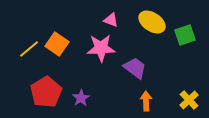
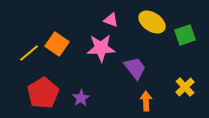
yellow line: moved 4 px down
purple trapezoid: rotated 15 degrees clockwise
red pentagon: moved 3 px left, 1 px down
yellow cross: moved 4 px left, 13 px up
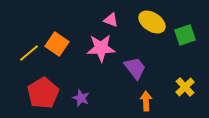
purple star: rotated 18 degrees counterclockwise
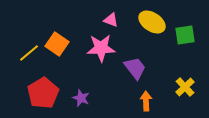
green square: rotated 10 degrees clockwise
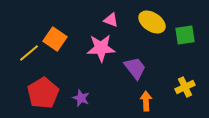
orange square: moved 2 px left, 5 px up
yellow cross: rotated 18 degrees clockwise
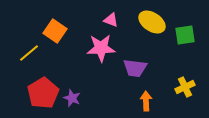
orange square: moved 8 px up
purple trapezoid: rotated 135 degrees clockwise
purple star: moved 9 px left
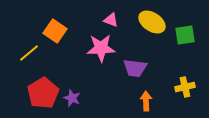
yellow cross: rotated 12 degrees clockwise
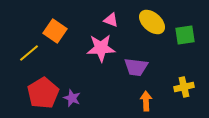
yellow ellipse: rotated 8 degrees clockwise
purple trapezoid: moved 1 px right, 1 px up
yellow cross: moved 1 px left
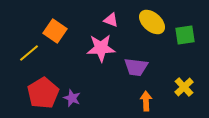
yellow cross: rotated 30 degrees counterclockwise
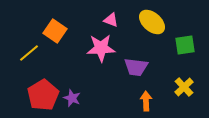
green square: moved 10 px down
red pentagon: moved 2 px down
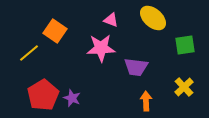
yellow ellipse: moved 1 px right, 4 px up
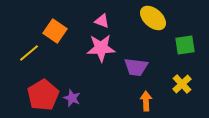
pink triangle: moved 9 px left, 1 px down
yellow cross: moved 2 px left, 3 px up
